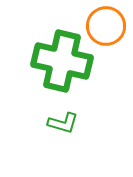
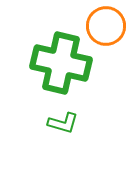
green cross: moved 1 px left, 2 px down
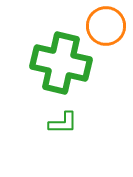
green L-shape: rotated 16 degrees counterclockwise
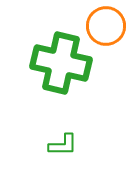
green L-shape: moved 22 px down
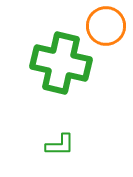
green L-shape: moved 3 px left
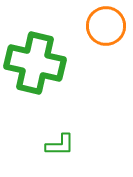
green cross: moved 26 px left
